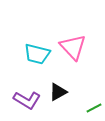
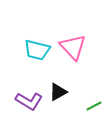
cyan trapezoid: moved 4 px up
purple L-shape: moved 2 px right, 1 px down
green line: moved 2 px up
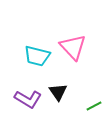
cyan trapezoid: moved 6 px down
black triangle: rotated 36 degrees counterclockwise
purple L-shape: moved 1 px left, 2 px up
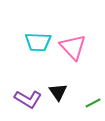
cyan trapezoid: moved 1 px right, 14 px up; rotated 12 degrees counterclockwise
green line: moved 1 px left, 3 px up
